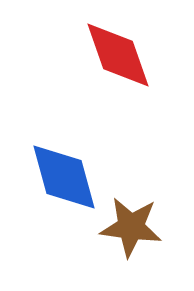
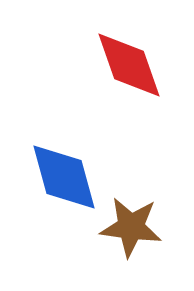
red diamond: moved 11 px right, 10 px down
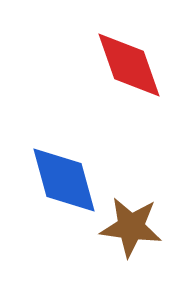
blue diamond: moved 3 px down
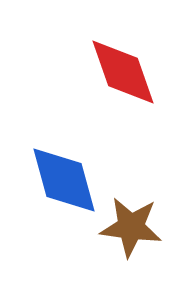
red diamond: moved 6 px left, 7 px down
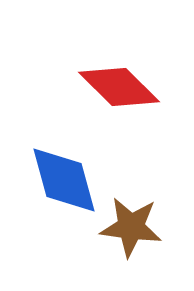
red diamond: moved 4 px left, 15 px down; rotated 26 degrees counterclockwise
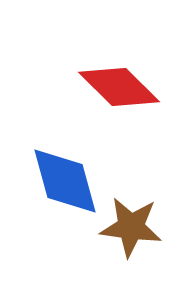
blue diamond: moved 1 px right, 1 px down
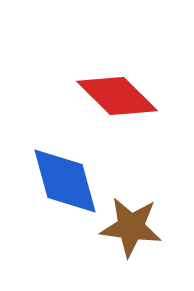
red diamond: moved 2 px left, 9 px down
